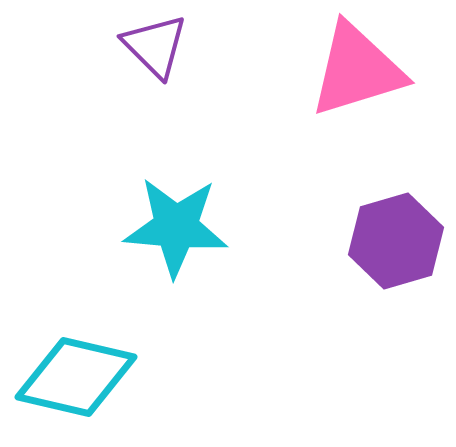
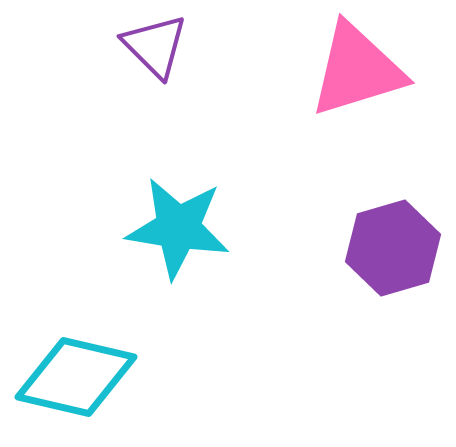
cyan star: moved 2 px right, 1 px down; rotated 4 degrees clockwise
purple hexagon: moved 3 px left, 7 px down
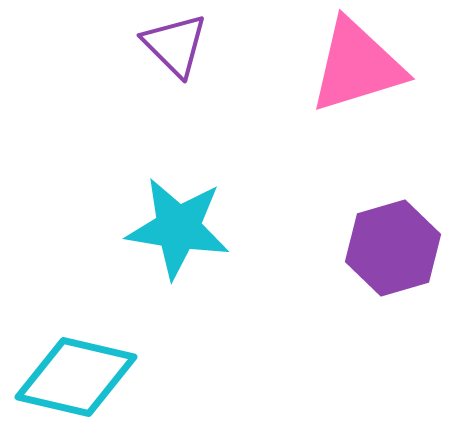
purple triangle: moved 20 px right, 1 px up
pink triangle: moved 4 px up
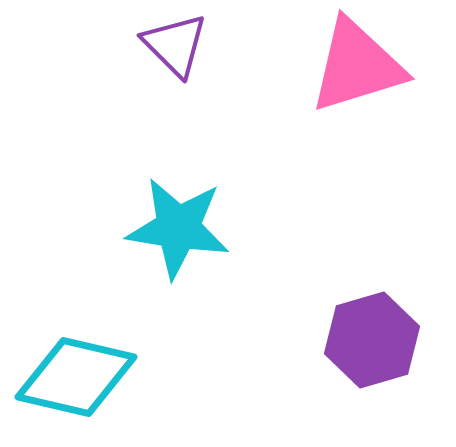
purple hexagon: moved 21 px left, 92 px down
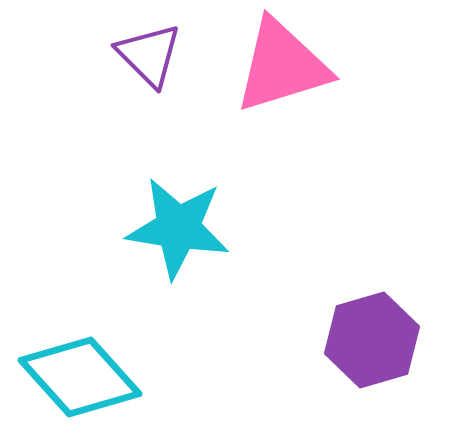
purple triangle: moved 26 px left, 10 px down
pink triangle: moved 75 px left
cyan diamond: moved 4 px right; rotated 35 degrees clockwise
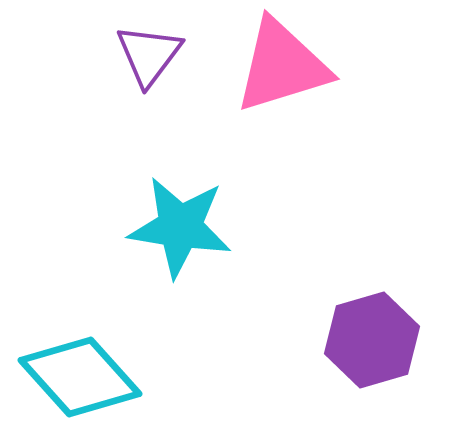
purple triangle: rotated 22 degrees clockwise
cyan star: moved 2 px right, 1 px up
